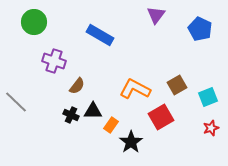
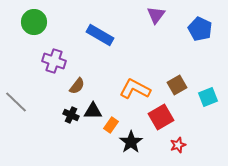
red star: moved 33 px left, 17 px down
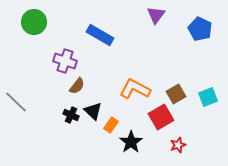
purple cross: moved 11 px right
brown square: moved 1 px left, 9 px down
black triangle: rotated 42 degrees clockwise
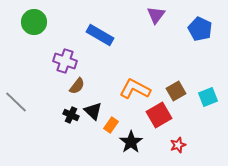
brown square: moved 3 px up
red square: moved 2 px left, 2 px up
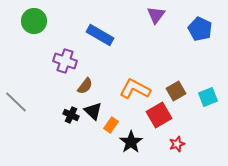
green circle: moved 1 px up
brown semicircle: moved 8 px right
red star: moved 1 px left, 1 px up
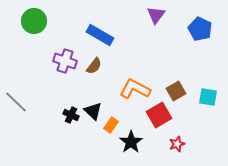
brown semicircle: moved 9 px right, 20 px up
cyan square: rotated 30 degrees clockwise
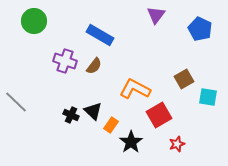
brown square: moved 8 px right, 12 px up
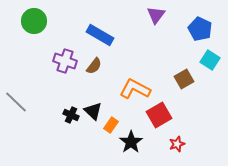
cyan square: moved 2 px right, 37 px up; rotated 24 degrees clockwise
